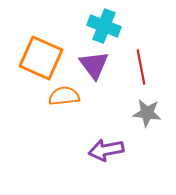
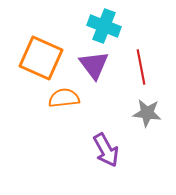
orange semicircle: moved 2 px down
purple arrow: rotated 108 degrees counterclockwise
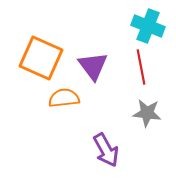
cyan cross: moved 44 px right
purple triangle: moved 1 px left, 1 px down
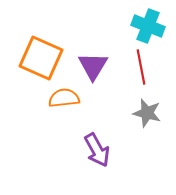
purple triangle: rotated 8 degrees clockwise
gray star: rotated 8 degrees clockwise
purple arrow: moved 9 px left
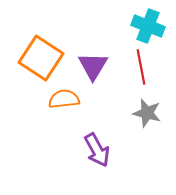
orange square: rotated 9 degrees clockwise
orange semicircle: moved 1 px down
